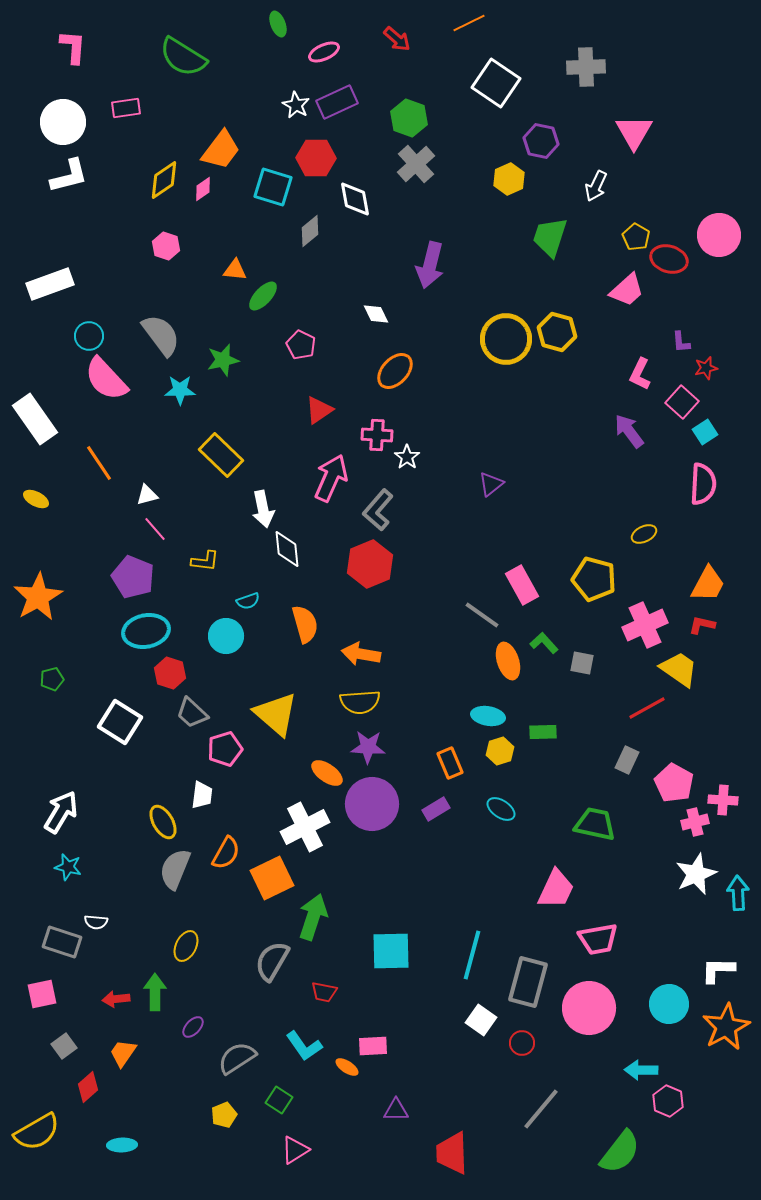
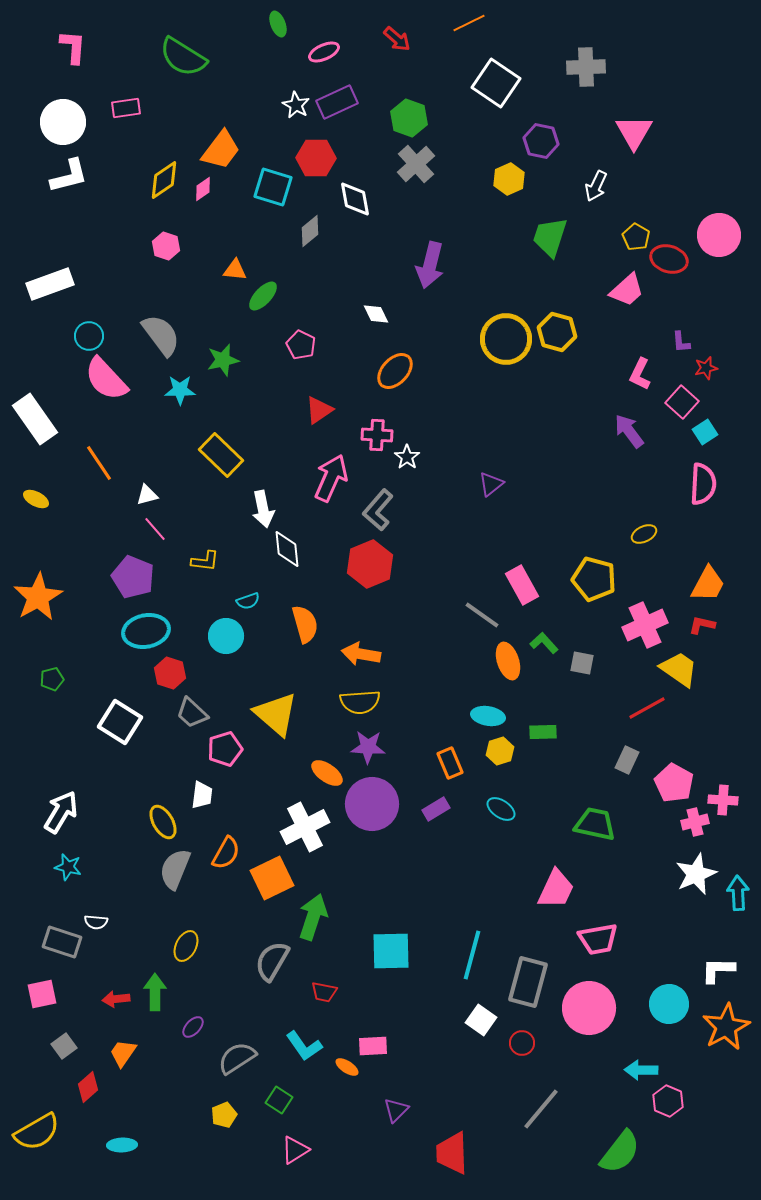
purple triangle at (396, 1110): rotated 44 degrees counterclockwise
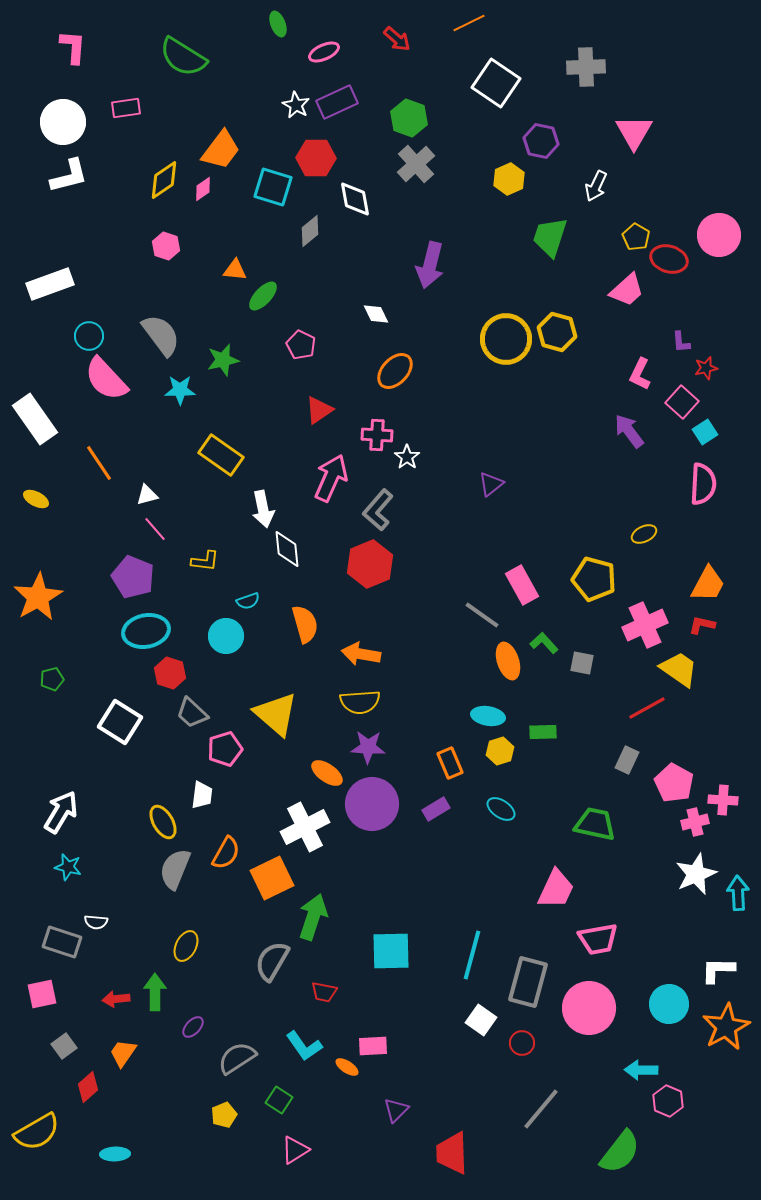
yellow rectangle at (221, 455): rotated 9 degrees counterclockwise
cyan ellipse at (122, 1145): moved 7 px left, 9 px down
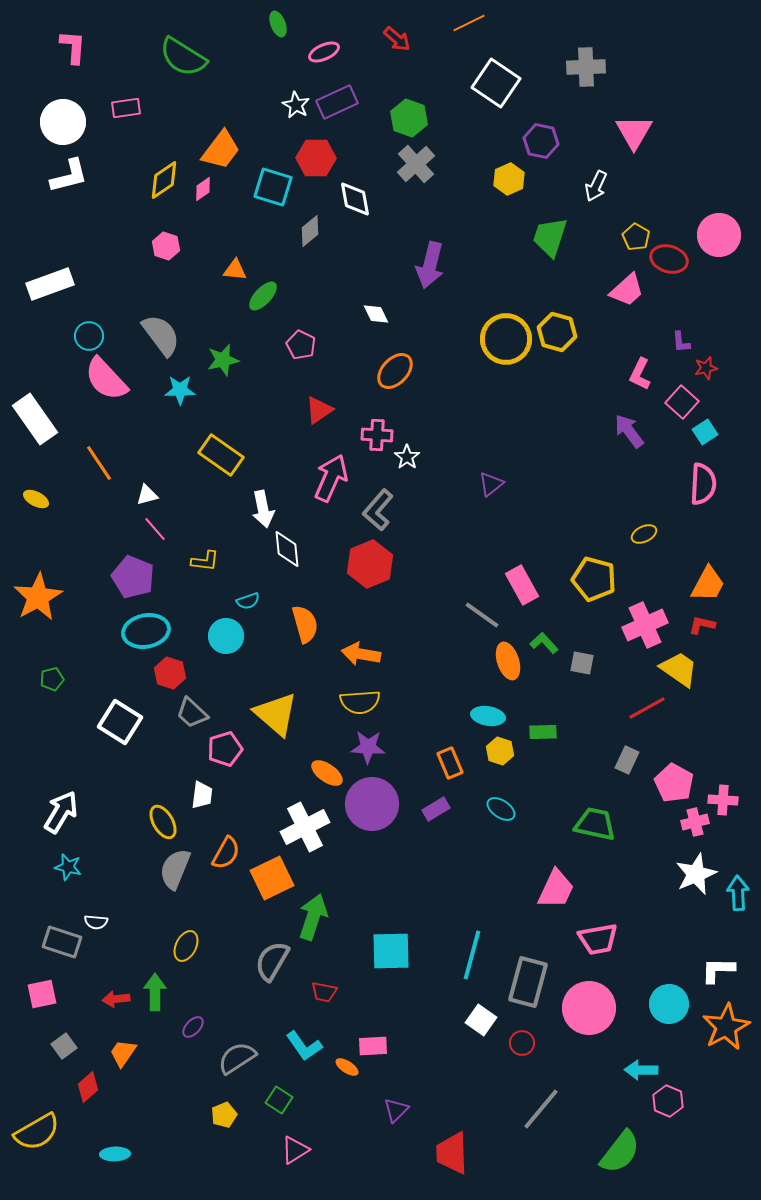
yellow hexagon at (500, 751): rotated 24 degrees counterclockwise
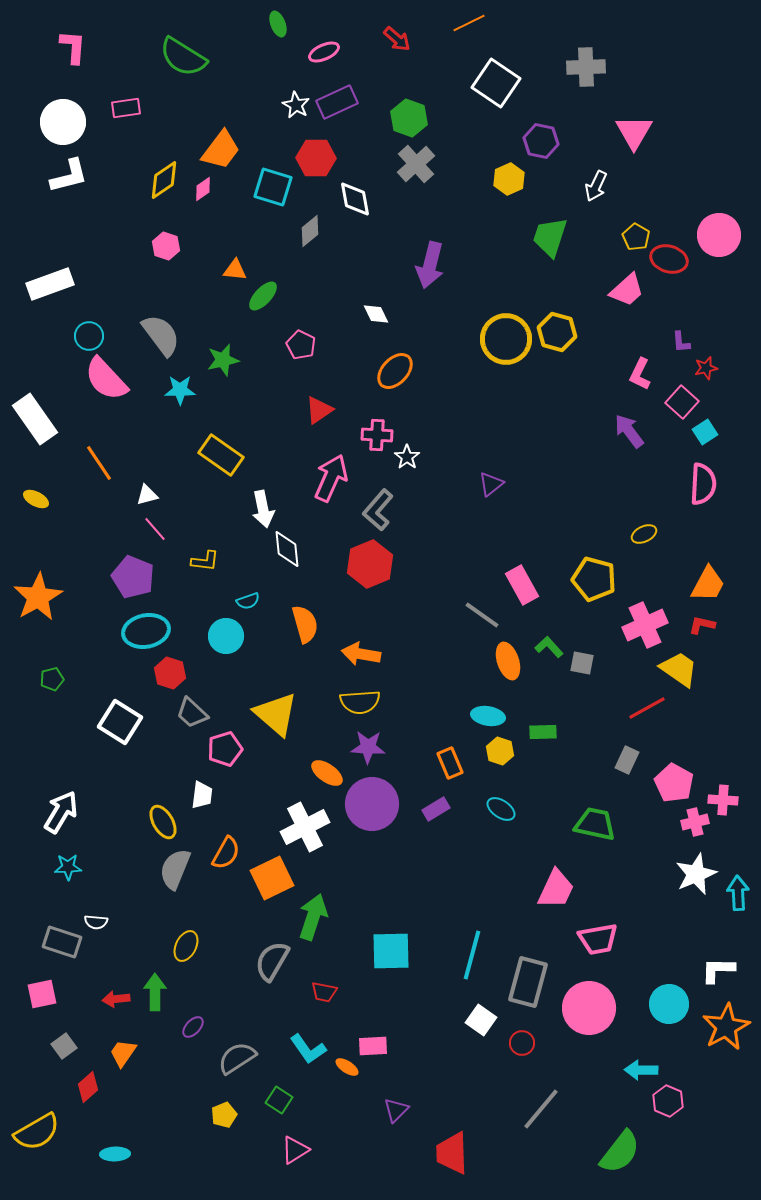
green L-shape at (544, 643): moved 5 px right, 4 px down
cyan star at (68, 867): rotated 16 degrees counterclockwise
cyan L-shape at (304, 1046): moved 4 px right, 3 px down
